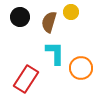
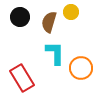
red rectangle: moved 4 px left, 1 px up; rotated 64 degrees counterclockwise
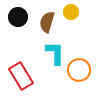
black circle: moved 2 px left
brown semicircle: moved 2 px left
orange circle: moved 2 px left, 2 px down
red rectangle: moved 1 px left, 2 px up
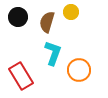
cyan L-shape: moved 2 px left; rotated 20 degrees clockwise
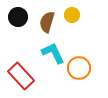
yellow circle: moved 1 px right, 3 px down
cyan L-shape: rotated 45 degrees counterclockwise
orange circle: moved 2 px up
red rectangle: rotated 12 degrees counterclockwise
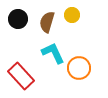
black circle: moved 2 px down
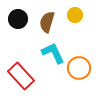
yellow circle: moved 3 px right
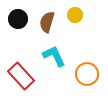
cyan L-shape: moved 1 px right, 3 px down
orange circle: moved 8 px right, 6 px down
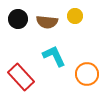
yellow circle: moved 1 px down
brown semicircle: rotated 100 degrees counterclockwise
red rectangle: moved 1 px down
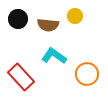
brown semicircle: moved 1 px right, 3 px down
cyan L-shape: rotated 30 degrees counterclockwise
